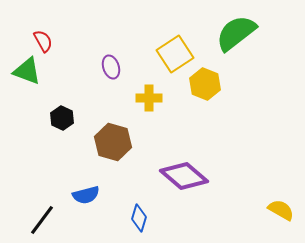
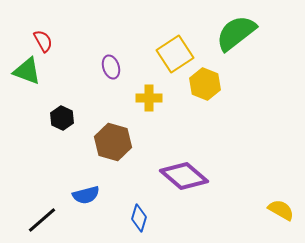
black line: rotated 12 degrees clockwise
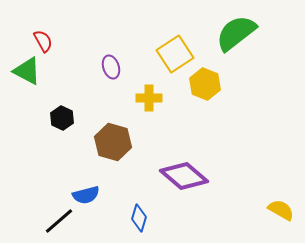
green triangle: rotated 8 degrees clockwise
black line: moved 17 px right, 1 px down
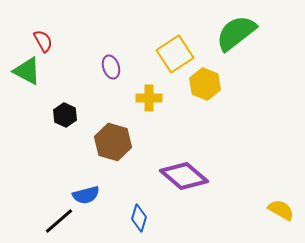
black hexagon: moved 3 px right, 3 px up
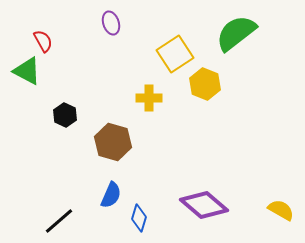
purple ellipse: moved 44 px up
purple diamond: moved 20 px right, 29 px down
blue semicircle: moved 25 px right; rotated 52 degrees counterclockwise
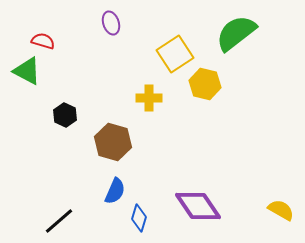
red semicircle: rotated 45 degrees counterclockwise
yellow hexagon: rotated 8 degrees counterclockwise
blue semicircle: moved 4 px right, 4 px up
purple diamond: moved 6 px left, 1 px down; rotated 15 degrees clockwise
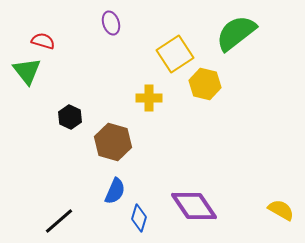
green triangle: rotated 24 degrees clockwise
black hexagon: moved 5 px right, 2 px down
purple diamond: moved 4 px left
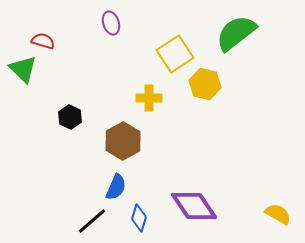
green triangle: moved 4 px left, 2 px up; rotated 8 degrees counterclockwise
brown hexagon: moved 10 px right, 1 px up; rotated 15 degrees clockwise
blue semicircle: moved 1 px right, 4 px up
yellow semicircle: moved 3 px left, 4 px down
black line: moved 33 px right
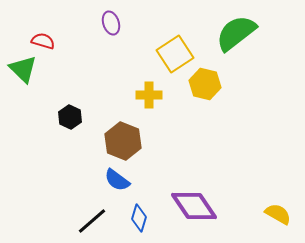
yellow cross: moved 3 px up
brown hexagon: rotated 9 degrees counterclockwise
blue semicircle: moved 1 px right, 7 px up; rotated 104 degrees clockwise
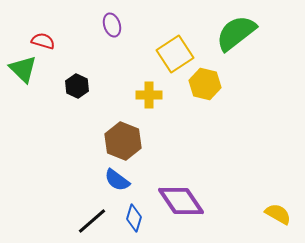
purple ellipse: moved 1 px right, 2 px down
black hexagon: moved 7 px right, 31 px up
purple diamond: moved 13 px left, 5 px up
blue diamond: moved 5 px left
